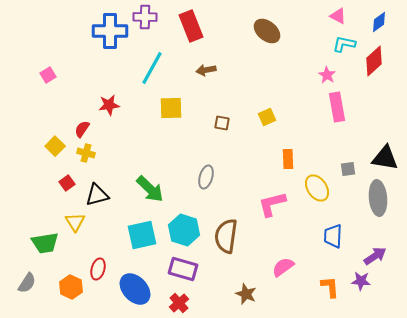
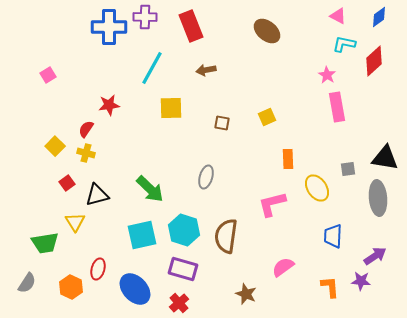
blue diamond at (379, 22): moved 5 px up
blue cross at (110, 31): moved 1 px left, 4 px up
red semicircle at (82, 129): moved 4 px right
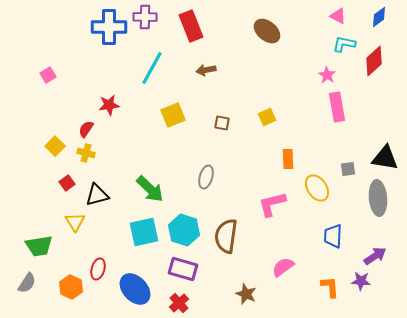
yellow square at (171, 108): moved 2 px right, 7 px down; rotated 20 degrees counterclockwise
cyan square at (142, 235): moved 2 px right, 3 px up
green trapezoid at (45, 243): moved 6 px left, 3 px down
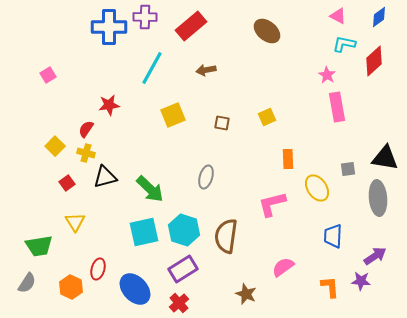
red rectangle at (191, 26): rotated 72 degrees clockwise
black triangle at (97, 195): moved 8 px right, 18 px up
purple rectangle at (183, 269): rotated 48 degrees counterclockwise
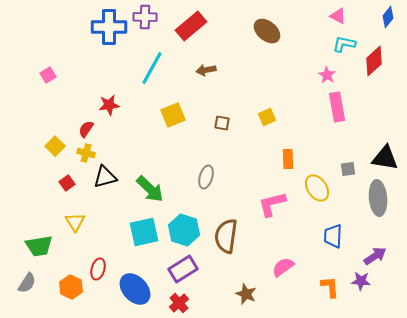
blue diamond at (379, 17): moved 9 px right; rotated 15 degrees counterclockwise
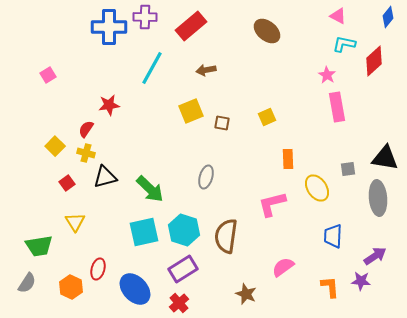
yellow square at (173, 115): moved 18 px right, 4 px up
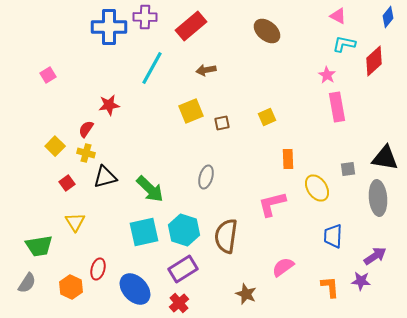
brown square at (222, 123): rotated 21 degrees counterclockwise
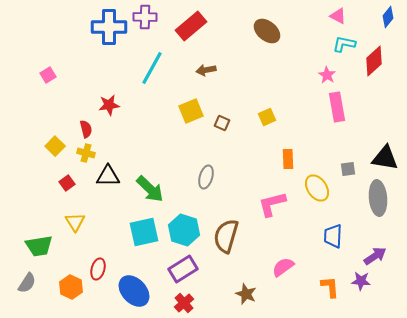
brown square at (222, 123): rotated 35 degrees clockwise
red semicircle at (86, 129): rotated 132 degrees clockwise
black triangle at (105, 177): moved 3 px right, 1 px up; rotated 15 degrees clockwise
brown semicircle at (226, 236): rotated 8 degrees clockwise
blue ellipse at (135, 289): moved 1 px left, 2 px down
red cross at (179, 303): moved 5 px right
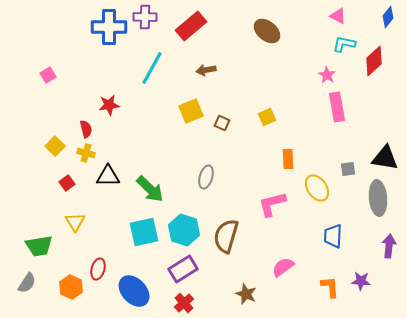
purple arrow at (375, 256): moved 14 px right, 10 px up; rotated 50 degrees counterclockwise
